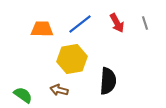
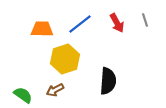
gray line: moved 3 px up
yellow hexagon: moved 7 px left; rotated 8 degrees counterclockwise
brown arrow: moved 4 px left; rotated 42 degrees counterclockwise
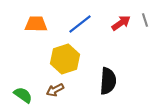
red arrow: moved 4 px right; rotated 96 degrees counterclockwise
orange trapezoid: moved 6 px left, 5 px up
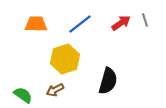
black semicircle: rotated 12 degrees clockwise
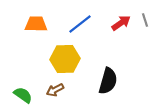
yellow hexagon: rotated 16 degrees clockwise
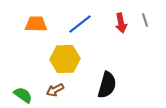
red arrow: rotated 114 degrees clockwise
black semicircle: moved 1 px left, 4 px down
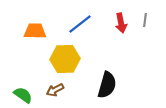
gray line: rotated 24 degrees clockwise
orange trapezoid: moved 1 px left, 7 px down
